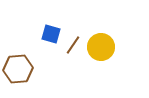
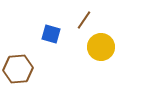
brown line: moved 11 px right, 25 px up
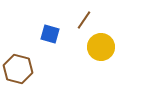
blue square: moved 1 px left
brown hexagon: rotated 20 degrees clockwise
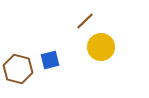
brown line: moved 1 px right, 1 px down; rotated 12 degrees clockwise
blue square: moved 26 px down; rotated 30 degrees counterclockwise
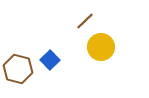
blue square: rotated 30 degrees counterclockwise
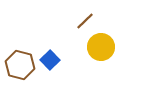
brown hexagon: moved 2 px right, 4 px up
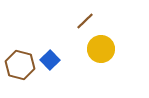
yellow circle: moved 2 px down
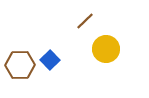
yellow circle: moved 5 px right
brown hexagon: rotated 16 degrees counterclockwise
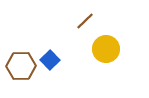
brown hexagon: moved 1 px right, 1 px down
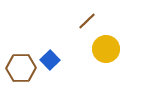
brown line: moved 2 px right
brown hexagon: moved 2 px down
